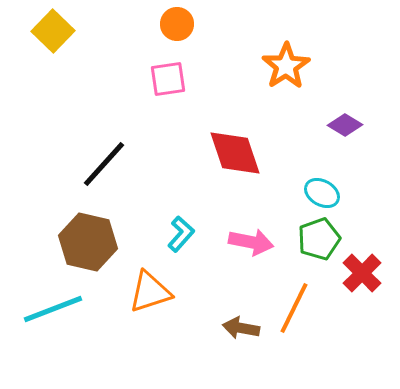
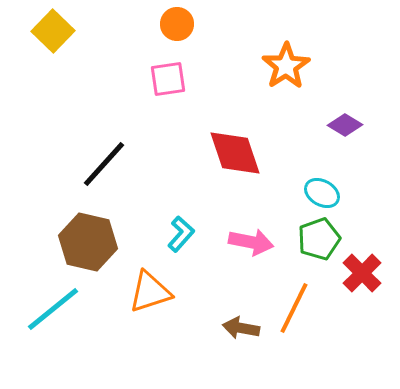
cyan line: rotated 18 degrees counterclockwise
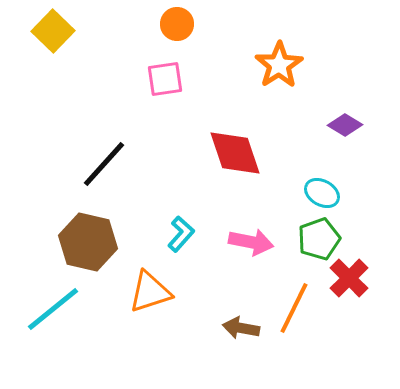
orange star: moved 7 px left, 1 px up
pink square: moved 3 px left
red cross: moved 13 px left, 5 px down
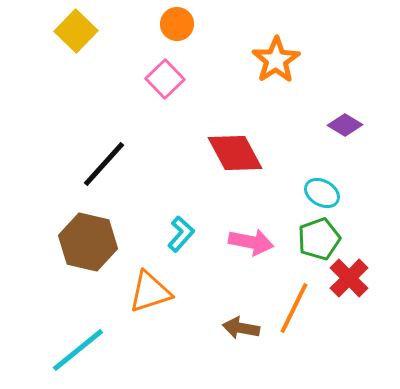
yellow square: moved 23 px right
orange star: moved 3 px left, 5 px up
pink square: rotated 36 degrees counterclockwise
red diamond: rotated 10 degrees counterclockwise
cyan line: moved 25 px right, 41 px down
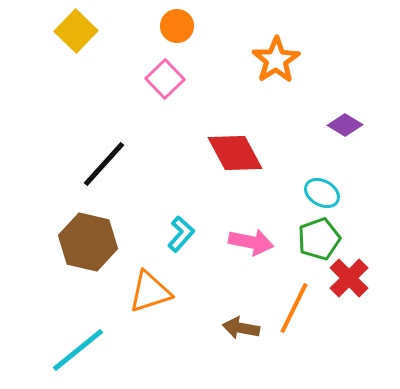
orange circle: moved 2 px down
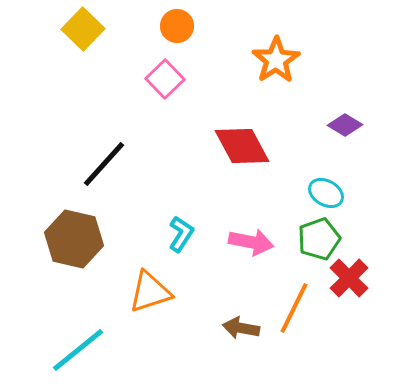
yellow square: moved 7 px right, 2 px up
red diamond: moved 7 px right, 7 px up
cyan ellipse: moved 4 px right
cyan L-shape: rotated 9 degrees counterclockwise
brown hexagon: moved 14 px left, 3 px up
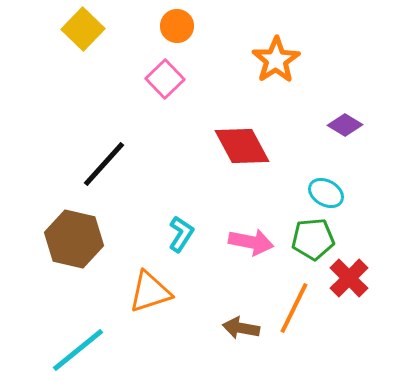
green pentagon: moved 6 px left; rotated 15 degrees clockwise
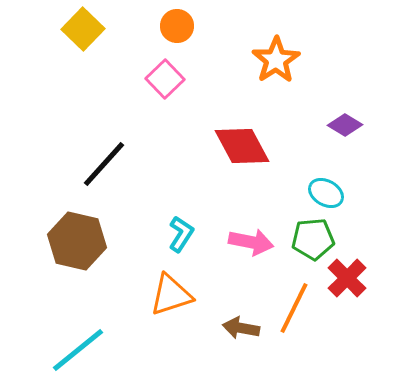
brown hexagon: moved 3 px right, 2 px down
red cross: moved 2 px left
orange triangle: moved 21 px right, 3 px down
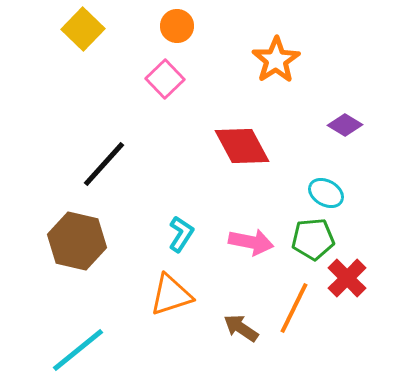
brown arrow: rotated 24 degrees clockwise
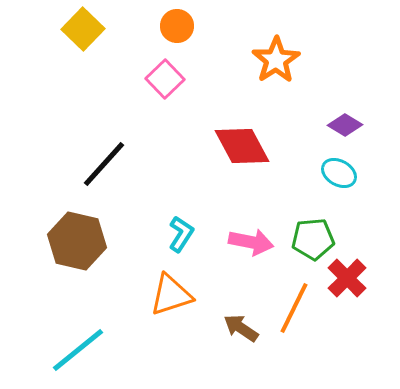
cyan ellipse: moved 13 px right, 20 px up
